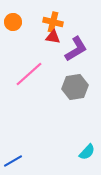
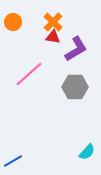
orange cross: rotated 30 degrees clockwise
gray hexagon: rotated 10 degrees clockwise
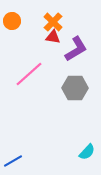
orange circle: moved 1 px left, 1 px up
gray hexagon: moved 1 px down
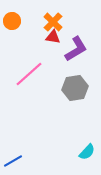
gray hexagon: rotated 10 degrees counterclockwise
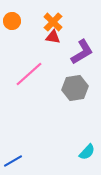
purple L-shape: moved 6 px right, 3 px down
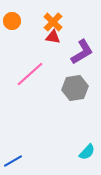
pink line: moved 1 px right
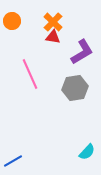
pink line: rotated 72 degrees counterclockwise
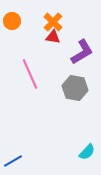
gray hexagon: rotated 20 degrees clockwise
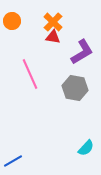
cyan semicircle: moved 1 px left, 4 px up
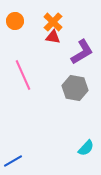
orange circle: moved 3 px right
pink line: moved 7 px left, 1 px down
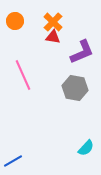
purple L-shape: rotated 8 degrees clockwise
